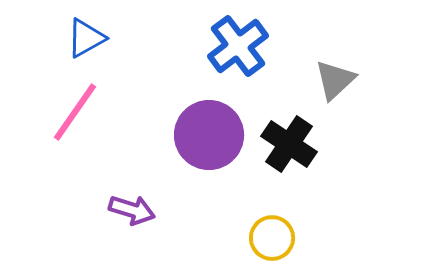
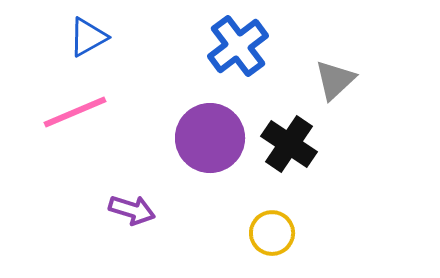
blue triangle: moved 2 px right, 1 px up
pink line: rotated 32 degrees clockwise
purple circle: moved 1 px right, 3 px down
yellow circle: moved 5 px up
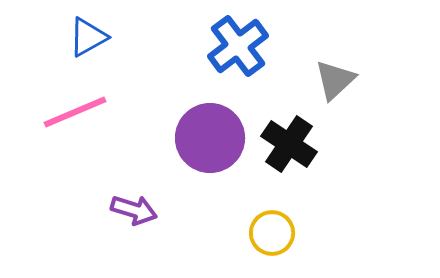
purple arrow: moved 2 px right
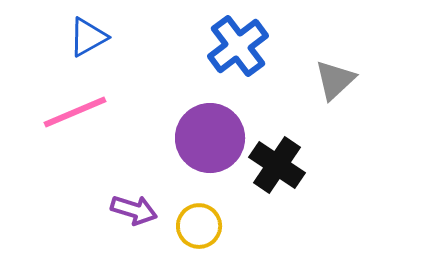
black cross: moved 12 px left, 21 px down
yellow circle: moved 73 px left, 7 px up
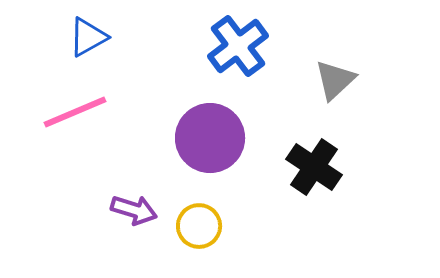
black cross: moved 37 px right, 2 px down
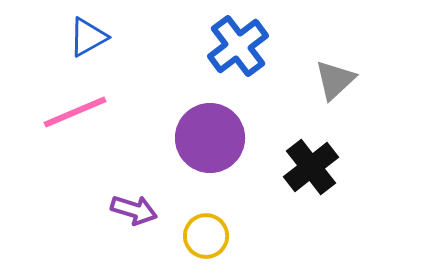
black cross: moved 3 px left; rotated 18 degrees clockwise
yellow circle: moved 7 px right, 10 px down
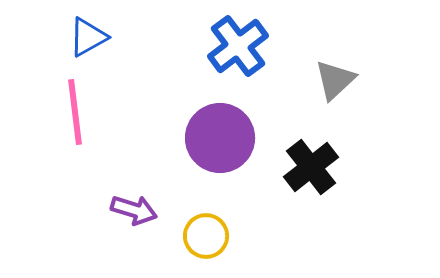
pink line: rotated 74 degrees counterclockwise
purple circle: moved 10 px right
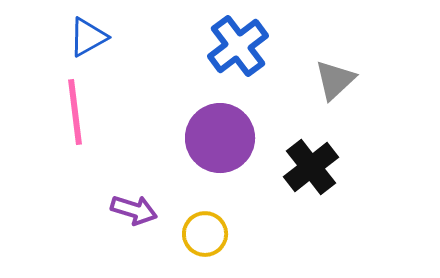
yellow circle: moved 1 px left, 2 px up
